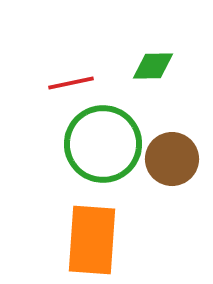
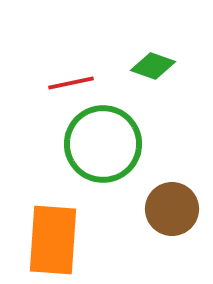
green diamond: rotated 21 degrees clockwise
brown circle: moved 50 px down
orange rectangle: moved 39 px left
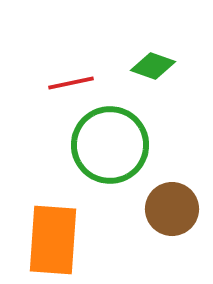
green circle: moved 7 px right, 1 px down
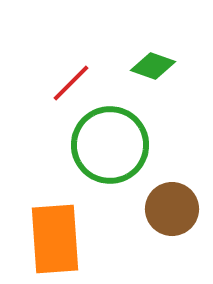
red line: rotated 33 degrees counterclockwise
orange rectangle: moved 2 px right, 1 px up; rotated 8 degrees counterclockwise
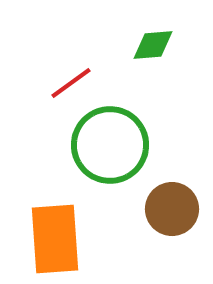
green diamond: moved 21 px up; rotated 24 degrees counterclockwise
red line: rotated 9 degrees clockwise
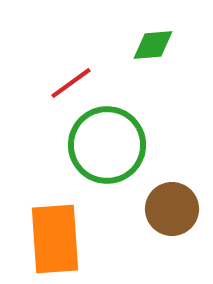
green circle: moved 3 px left
